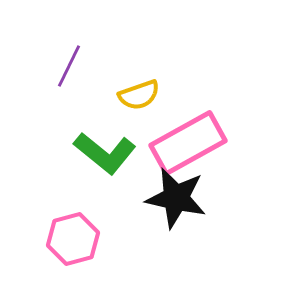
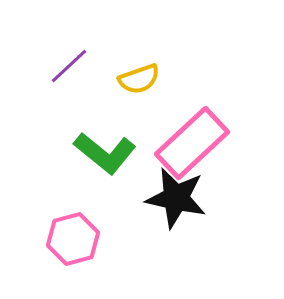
purple line: rotated 21 degrees clockwise
yellow semicircle: moved 16 px up
pink rectangle: moved 4 px right; rotated 14 degrees counterclockwise
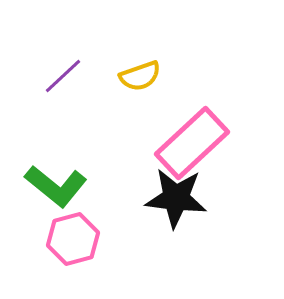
purple line: moved 6 px left, 10 px down
yellow semicircle: moved 1 px right, 3 px up
green L-shape: moved 49 px left, 33 px down
black star: rotated 6 degrees counterclockwise
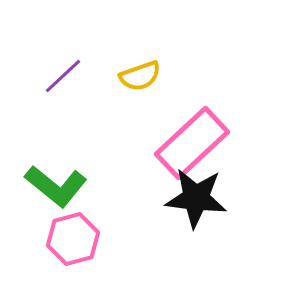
black star: moved 20 px right
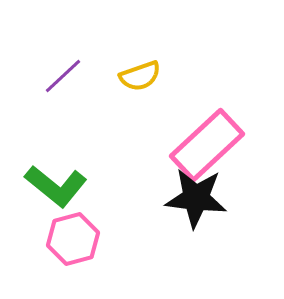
pink rectangle: moved 15 px right, 2 px down
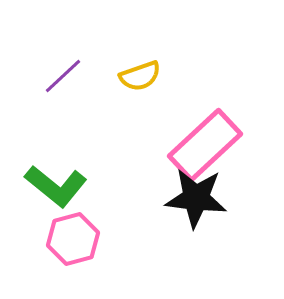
pink rectangle: moved 2 px left
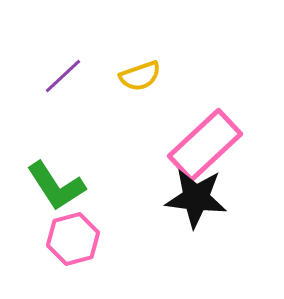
green L-shape: rotated 18 degrees clockwise
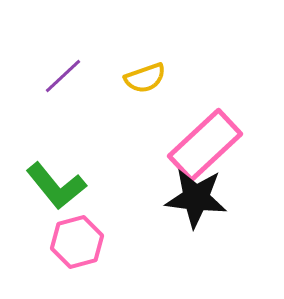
yellow semicircle: moved 5 px right, 2 px down
green L-shape: rotated 6 degrees counterclockwise
pink hexagon: moved 4 px right, 3 px down
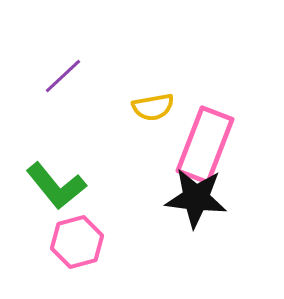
yellow semicircle: moved 8 px right, 29 px down; rotated 9 degrees clockwise
pink rectangle: rotated 26 degrees counterclockwise
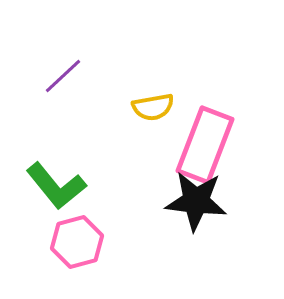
black star: moved 3 px down
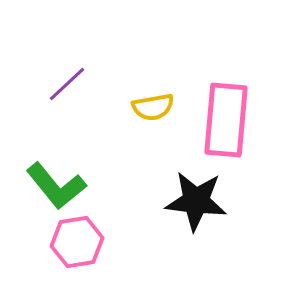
purple line: moved 4 px right, 8 px down
pink rectangle: moved 21 px right, 25 px up; rotated 16 degrees counterclockwise
pink hexagon: rotated 6 degrees clockwise
